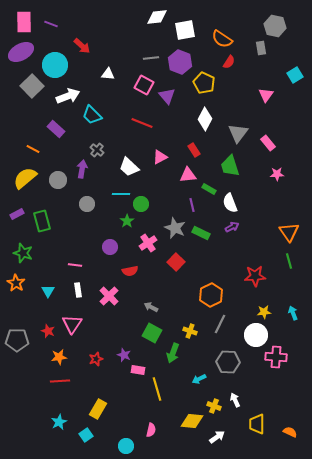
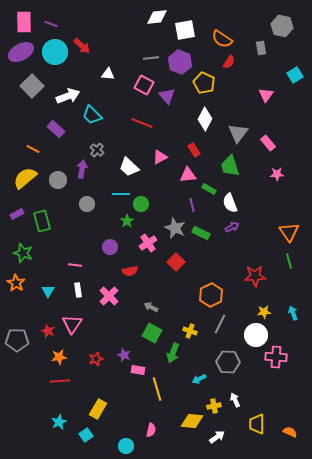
gray hexagon at (275, 26): moved 7 px right
cyan circle at (55, 65): moved 13 px up
yellow cross at (214, 406): rotated 32 degrees counterclockwise
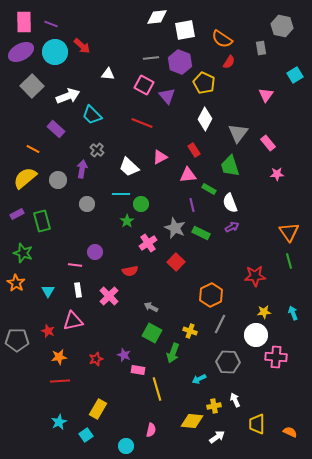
purple circle at (110, 247): moved 15 px left, 5 px down
pink triangle at (72, 324): moved 1 px right, 3 px up; rotated 45 degrees clockwise
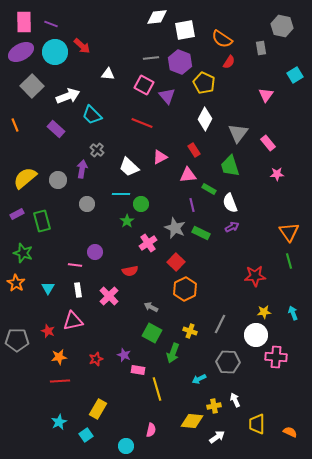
orange line at (33, 149): moved 18 px left, 24 px up; rotated 40 degrees clockwise
cyan triangle at (48, 291): moved 3 px up
orange hexagon at (211, 295): moved 26 px left, 6 px up
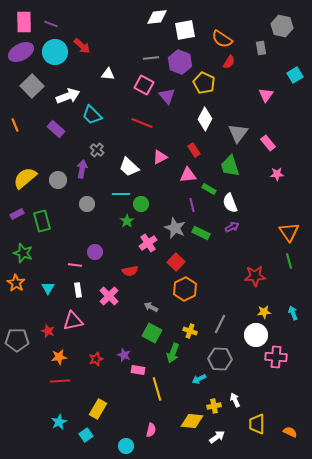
gray hexagon at (228, 362): moved 8 px left, 3 px up
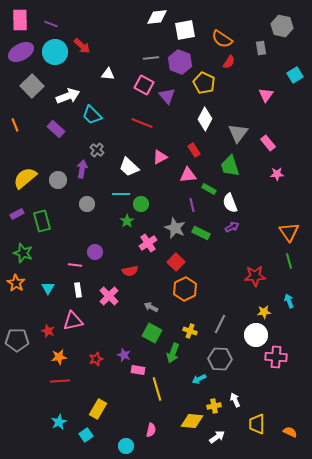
pink rectangle at (24, 22): moved 4 px left, 2 px up
cyan arrow at (293, 313): moved 4 px left, 12 px up
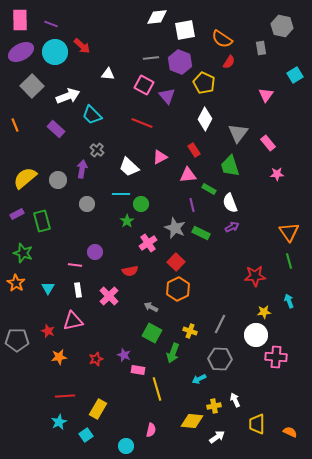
orange hexagon at (185, 289): moved 7 px left
red line at (60, 381): moved 5 px right, 15 px down
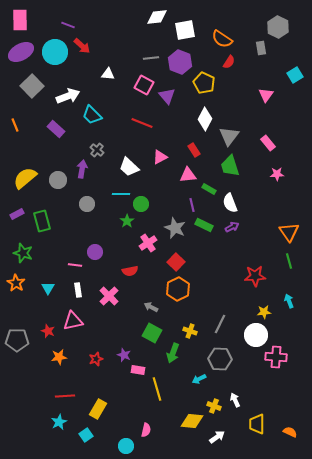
purple line at (51, 24): moved 17 px right, 1 px down
gray hexagon at (282, 26): moved 4 px left, 1 px down; rotated 15 degrees clockwise
gray triangle at (238, 133): moved 9 px left, 3 px down
green rectangle at (201, 233): moved 3 px right, 8 px up
yellow cross at (214, 406): rotated 32 degrees clockwise
pink semicircle at (151, 430): moved 5 px left
